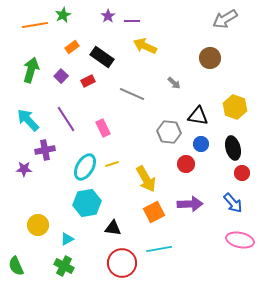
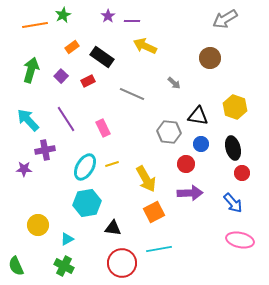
purple arrow at (190, 204): moved 11 px up
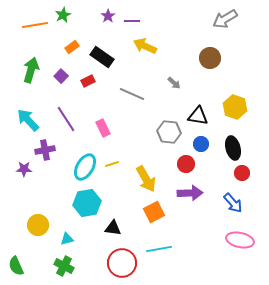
cyan triangle at (67, 239): rotated 16 degrees clockwise
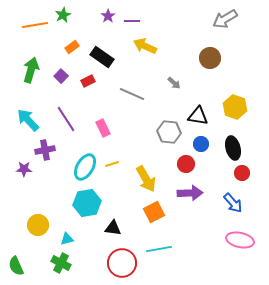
green cross at (64, 266): moved 3 px left, 3 px up
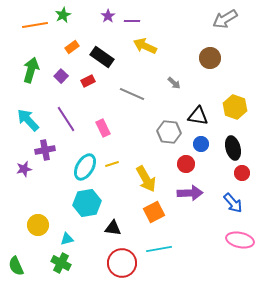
purple star at (24, 169): rotated 14 degrees counterclockwise
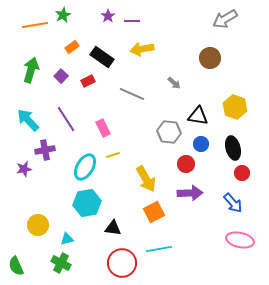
yellow arrow at (145, 46): moved 3 px left, 3 px down; rotated 35 degrees counterclockwise
yellow line at (112, 164): moved 1 px right, 9 px up
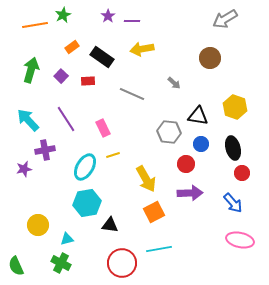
red rectangle at (88, 81): rotated 24 degrees clockwise
black triangle at (113, 228): moved 3 px left, 3 px up
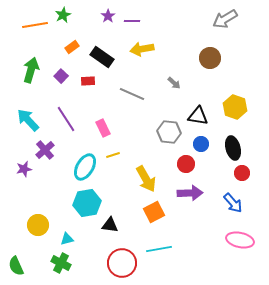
purple cross at (45, 150): rotated 30 degrees counterclockwise
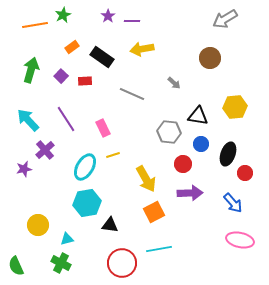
red rectangle at (88, 81): moved 3 px left
yellow hexagon at (235, 107): rotated 25 degrees counterclockwise
black ellipse at (233, 148): moved 5 px left, 6 px down; rotated 35 degrees clockwise
red circle at (186, 164): moved 3 px left
red circle at (242, 173): moved 3 px right
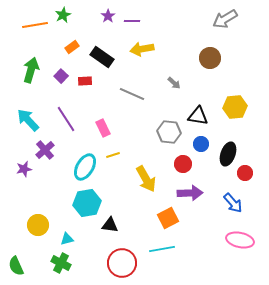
orange square at (154, 212): moved 14 px right, 6 px down
cyan line at (159, 249): moved 3 px right
